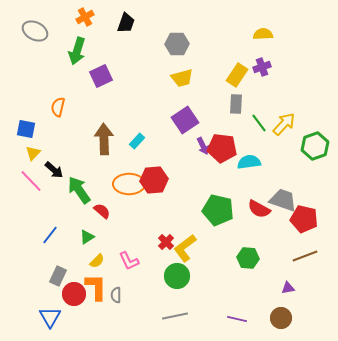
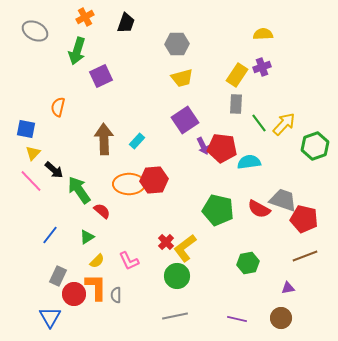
green hexagon at (248, 258): moved 5 px down; rotated 15 degrees counterclockwise
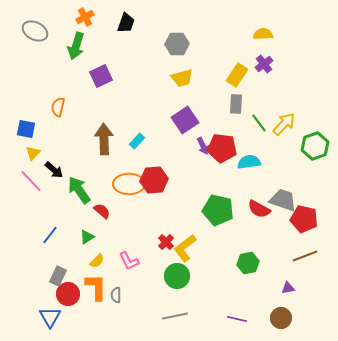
green arrow at (77, 51): moved 1 px left, 5 px up
purple cross at (262, 67): moved 2 px right, 3 px up; rotated 18 degrees counterclockwise
red circle at (74, 294): moved 6 px left
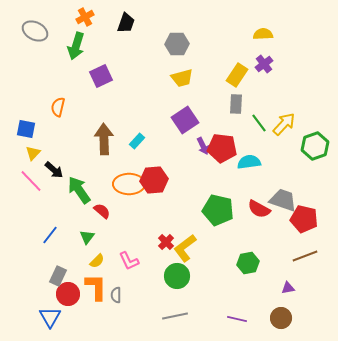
green triangle at (87, 237): rotated 21 degrees counterclockwise
